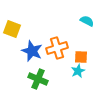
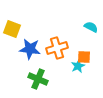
cyan semicircle: moved 4 px right, 6 px down
blue star: moved 2 px left, 2 px up; rotated 15 degrees counterclockwise
orange square: moved 3 px right
cyan star: moved 5 px up
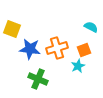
orange square: moved 7 px up; rotated 24 degrees counterclockwise
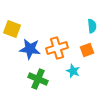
cyan semicircle: moved 1 px right, 1 px up; rotated 56 degrees clockwise
orange square: moved 3 px right
cyan star: moved 5 px left, 5 px down; rotated 24 degrees counterclockwise
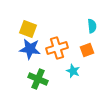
yellow square: moved 16 px right
